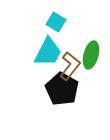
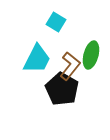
cyan trapezoid: moved 11 px left, 7 px down
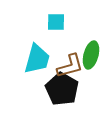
cyan square: rotated 30 degrees counterclockwise
cyan trapezoid: rotated 12 degrees counterclockwise
brown L-shape: rotated 36 degrees clockwise
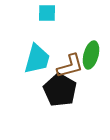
cyan square: moved 9 px left, 9 px up
black pentagon: moved 2 px left, 1 px down
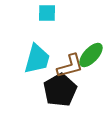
green ellipse: rotated 28 degrees clockwise
black pentagon: rotated 12 degrees clockwise
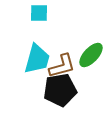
cyan square: moved 8 px left
brown L-shape: moved 8 px left
black pentagon: rotated 20 degrees clockwise
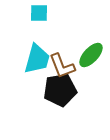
brown L-shape: rotated 84 degrees clockwise
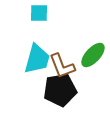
green ellipse: moved 2 px right
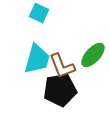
cyan square: rotated 24 degrees clockwise
